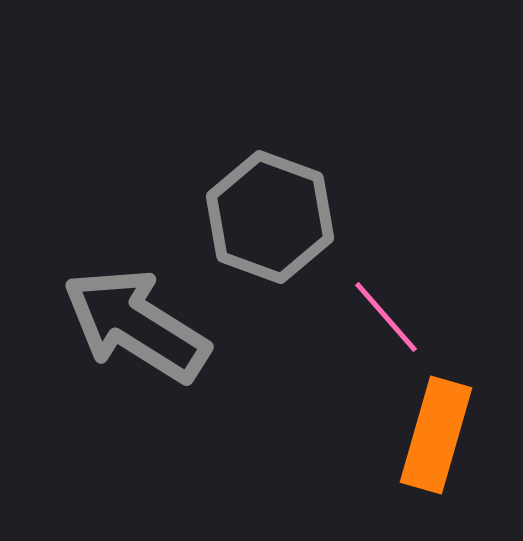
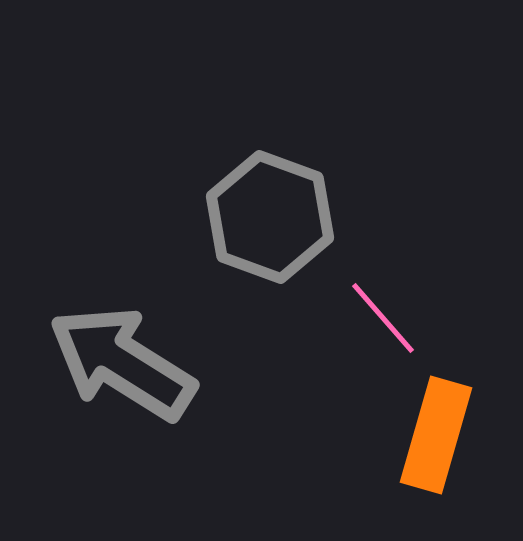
pink line: moved 3 px left, 1 px down
gray arrow: moved 14 px left, 38 px down
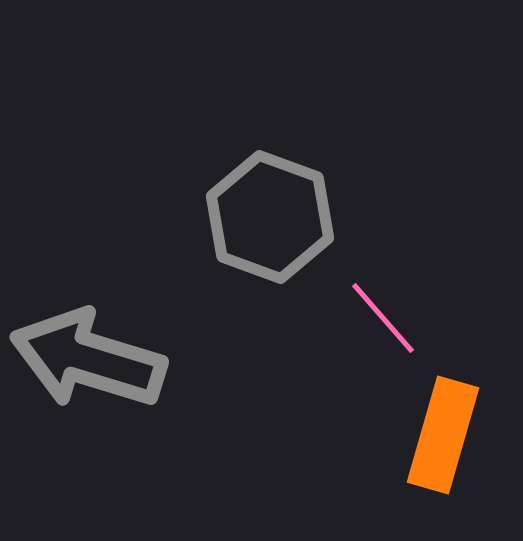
gray arrow: moved 34 px left, 4 px up; rotated 15 degrees counterclockwise
orange rectangle: moved 7 px right
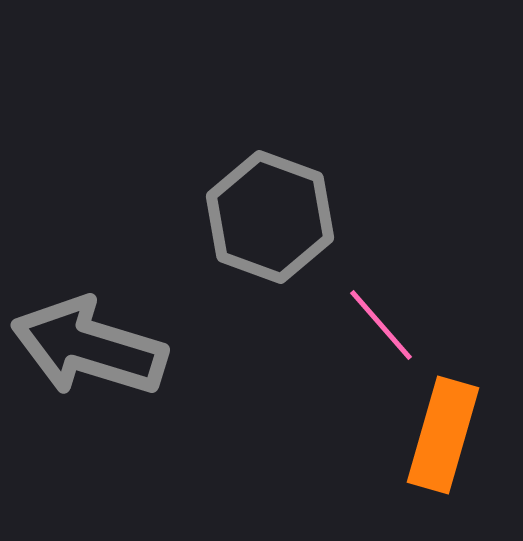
pink line: moved 2 px left, 7 px down
gray arrow: moved 1 px right, 12 px up
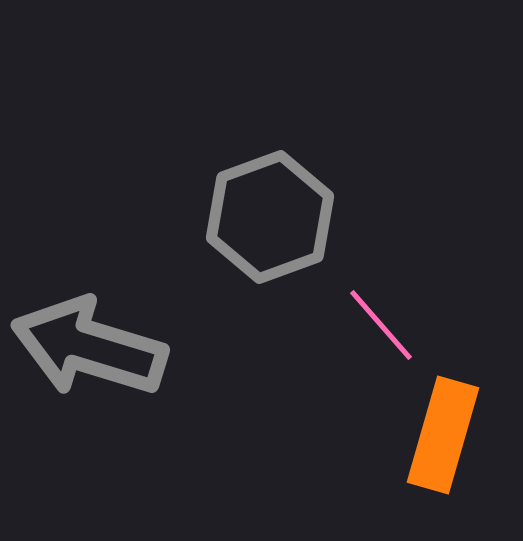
gray hexagon: rotated 20 degrees clockwise
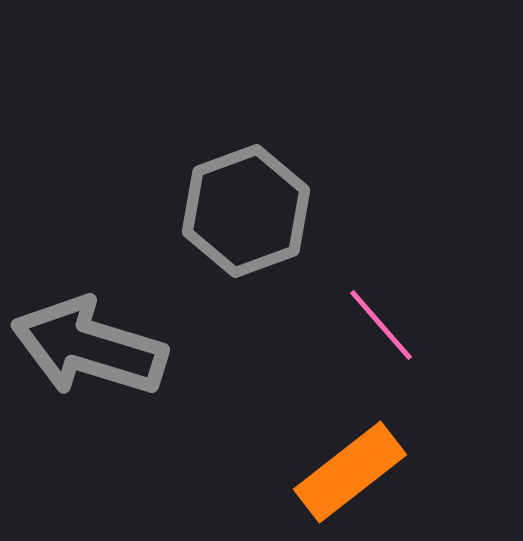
gray hexagon: moved 24 px left, 6 px up
orange rectangle: moved 93 px left, 37 px down; rotated 36 degrees clockwise
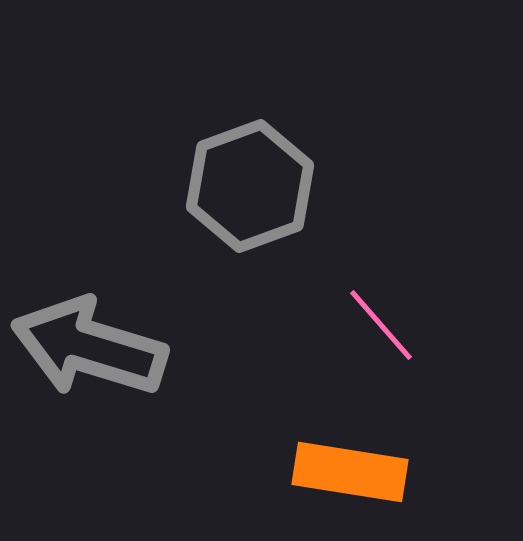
gray hexagon: moved 4 px right, 25 px up
orange rectangle: rotated 47 degrees clockwise
